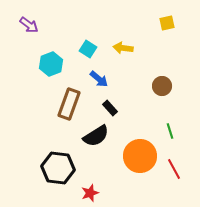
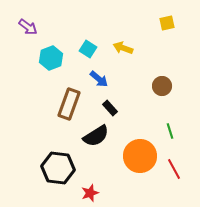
purple arrow: moved 1 px left, 2 px down
yellow arrow: rotated 12 degrees clockwise
cyan hexagon: moved 6 px up
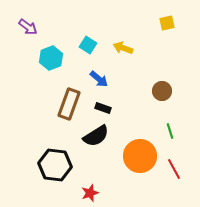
cyan square: moved 4 px up
brown circle: moved 5 px down
black rectangle: moved 7 px left; rotated 28 degrees counterclockwise
black hexagon: moved 3 px left, 3 px up
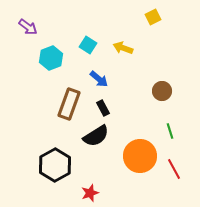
yellow square: moved 14 px left, 6 px up; rotated 14 degrees counterclockwise
black rectangle: rotated 42 degrees clockwise
black hexagon: rotated 24 degrees clockwise
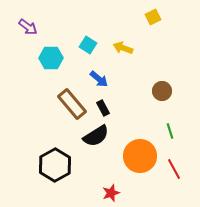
cyan hexagon: rotated 20 degrees clockwise
brown rectangle: moved 3 px right; rotated 60 degrees counterclockwise
red star: moved 21 px right
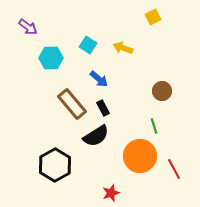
green line: moved 16 px left, 5 px up
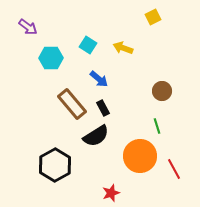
green line: moved 3 px right
